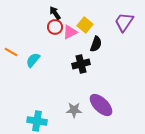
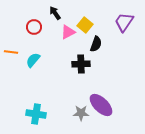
red circle: moved 21 px left
pink triangle: moved 2 px left
orange line: rotated 24 degrees counterclockwise
black cross: rotated 12 degrees clockwise
gray star: moved 7 px right, 3 px down
cyan cross: moved 1 px left, 7 px up
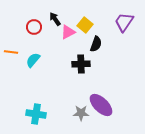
black arrow: moved 6 px down
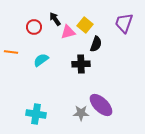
purple trapezoid: moved 1 px down; rotated 15 degrees counterclockwise
pink triangle: rotated 14 degrees clockwise
cyan semicircle: moved 8 px right; rotated 14 degrees clockwise
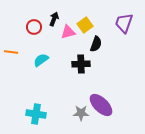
black arrow: moved 1 px left; rotated 56 degrees clockwise
yellow square: rotated 14 degrees clockwise
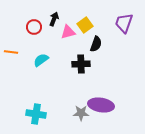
purple ellipse: rotated 35 degrees counterclockwise
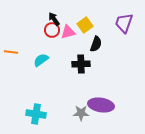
black arrow: rotated 56 degrees counterclockwise
red circle: moved 18 px right, 3 px down
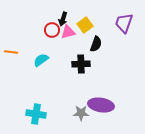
black arrow: moved 9 px right; rotated 128 degrees counterclockwise
